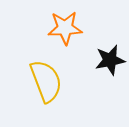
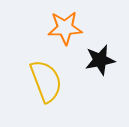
black star: moved 10 px left
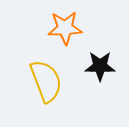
black star: moved 6 px down; rotated 12 degrees clockwise
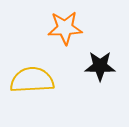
yellow semicircle: moved 14 px left, 1 px up; rotated 72 degrees counterclockwise
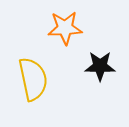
yellow semicircle: moved 1 px right, 1 px up; rotated 81 degrees clockwise
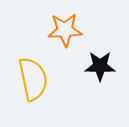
orange star: moved 2 px down
